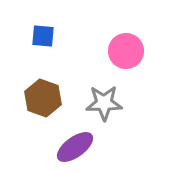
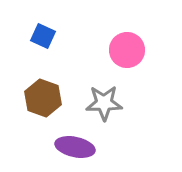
blue square: rotated 20 degrees clockwise
pink circle: moved 1 px right, 1 px up
purple ellipse: rotated 48 degrees clockwise
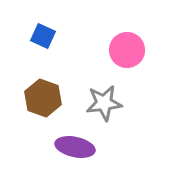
gray star: rotated 6 degrees counterclockwise
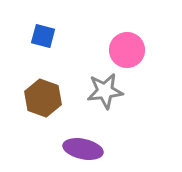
blue square: rotated 10 degrees counterclockwise
gray star: moved 1 px right, 12 px up
purple ellipse: moved 8 px right, 2 px down
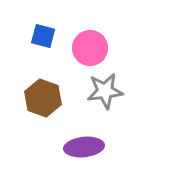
pink circle: moved 37 px left, 2 px up
purple ellipse: moved 1 px right, 2 px up; rotated 18 degrees counterclockwise
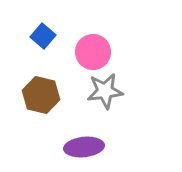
blue square: rotated 25 degrees clockwise
pink circle: moved 3 px right, 4 px down
brown hexagon: moved 2 px left, 3 px up; rotated 6 degrees counterclockwise
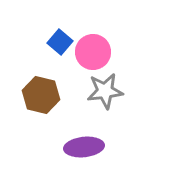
blue square: moved 17 px right, 6 px down
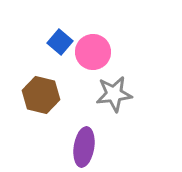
gray star: moved 9 px right, 3 px down
purple ellipse: rotated 75 degrees counterclockwise
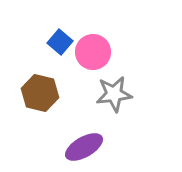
brown hexagon: moved 1 px left, 2 px up
purple ellipse: rotated 51 degrees clockwise
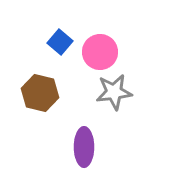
pink circle: moved 7 px right
gray star: moved 2 px up
purple ellipse: rotated 60 degrees counterclockwise
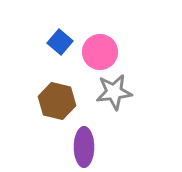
brown hexagon: moved 17 px right, 8 px down
